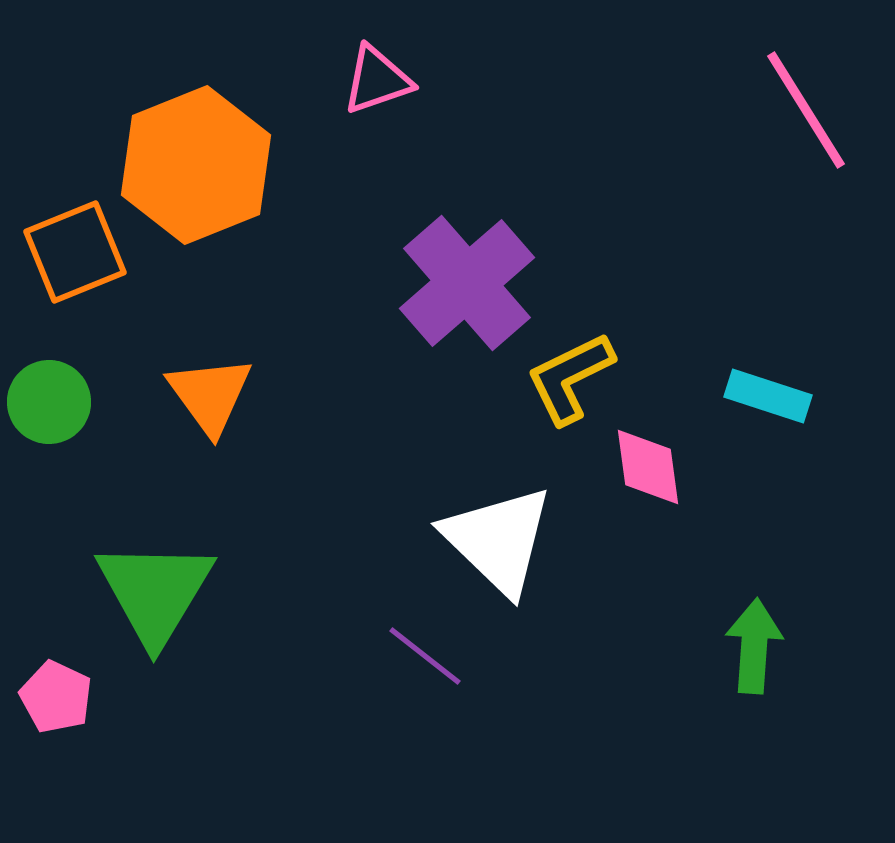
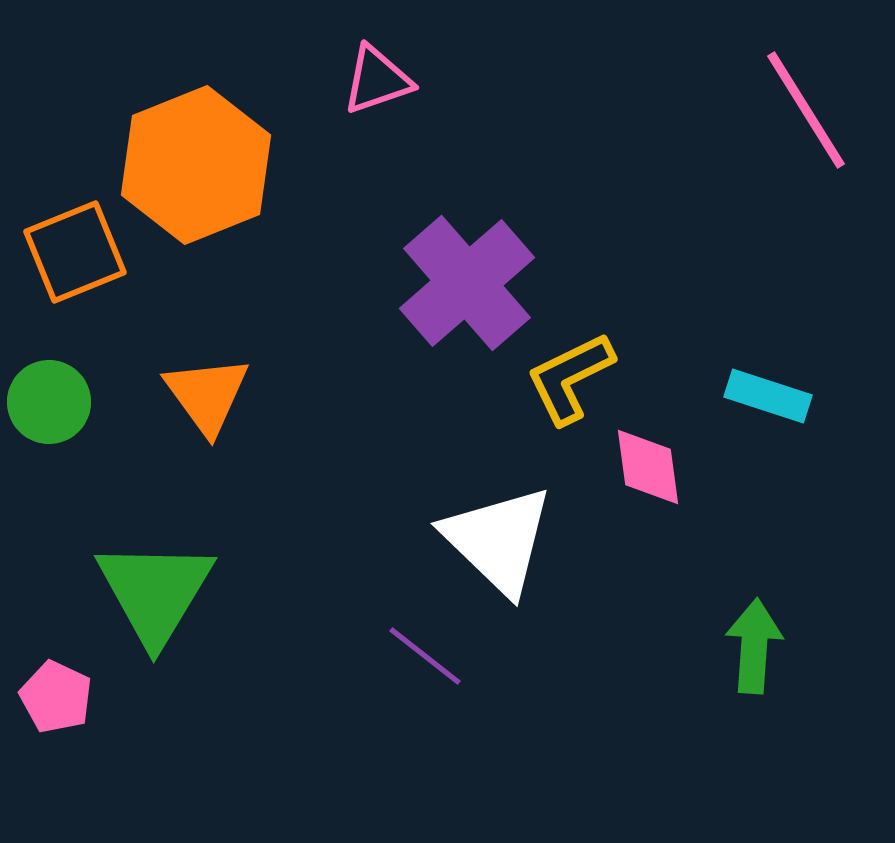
orange triangle: moved 3 px left
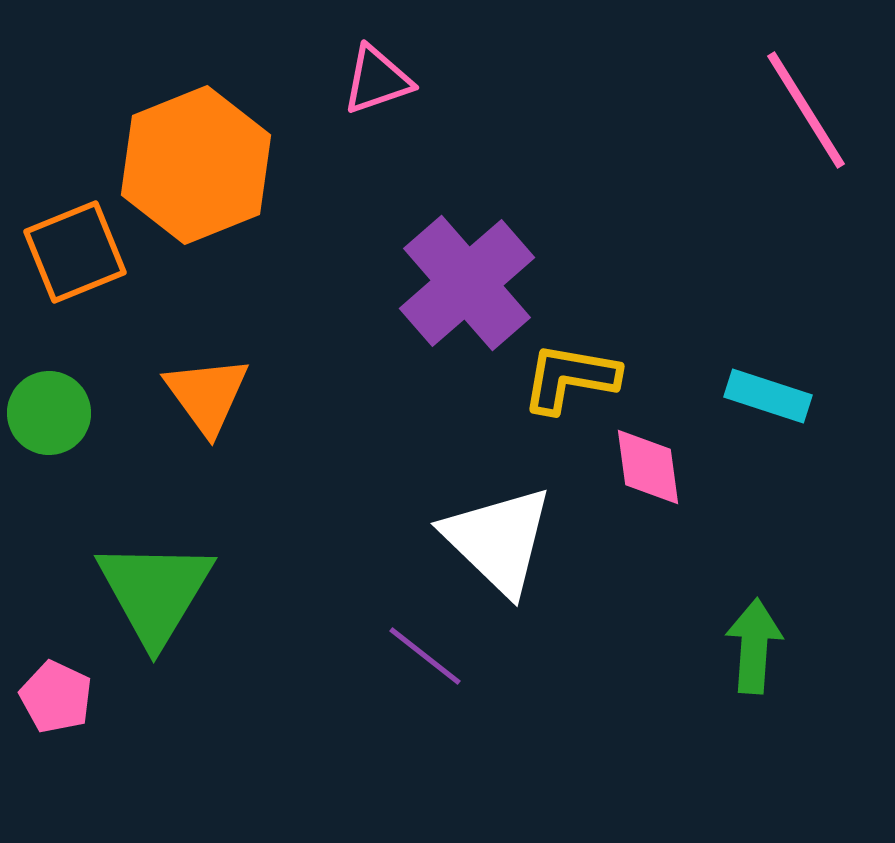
yellow L-shape: rotated 36 degrees clockwise
green circle: moved 11 px down
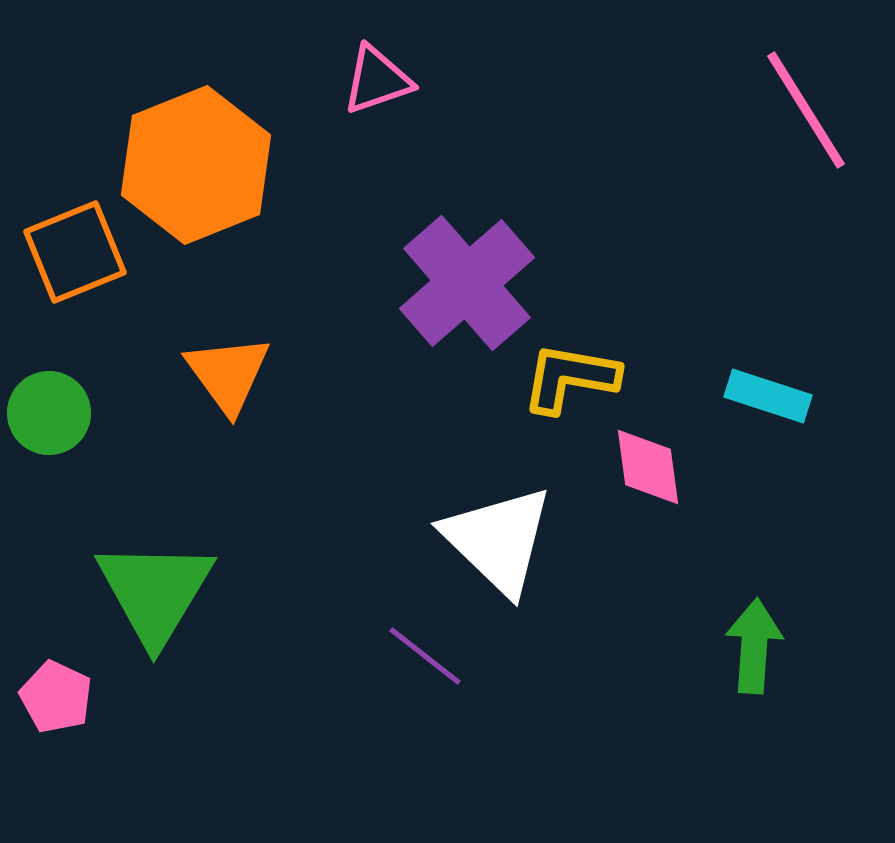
orange triangle: moved 21 px right, 21 px up
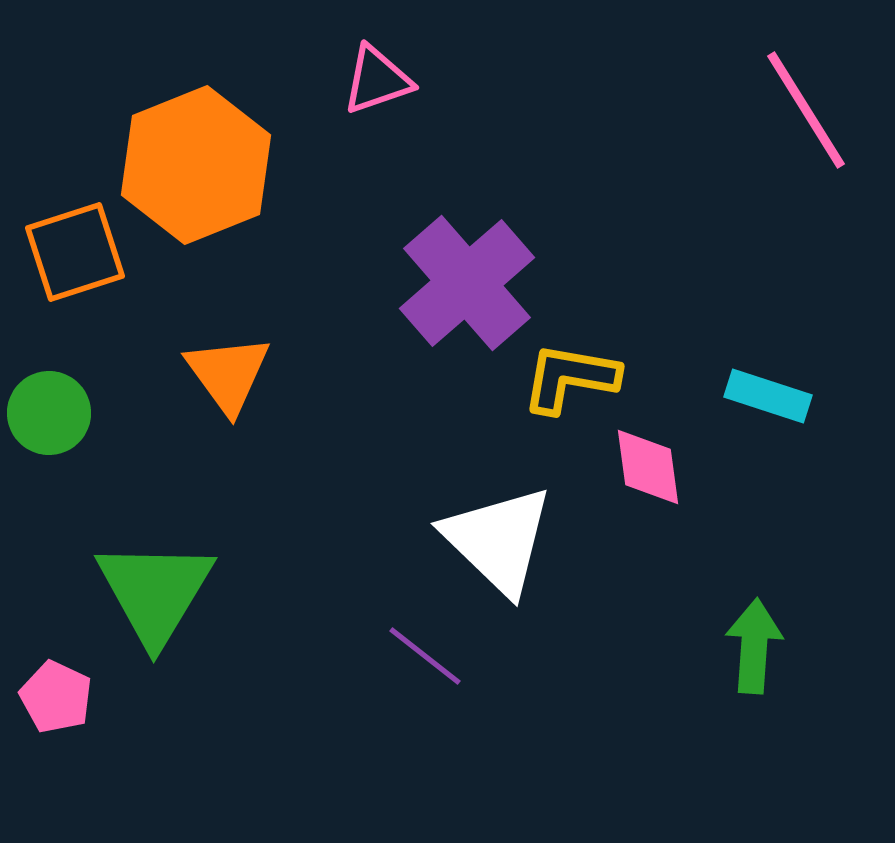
orange square: rotated 4 degrees clockwise
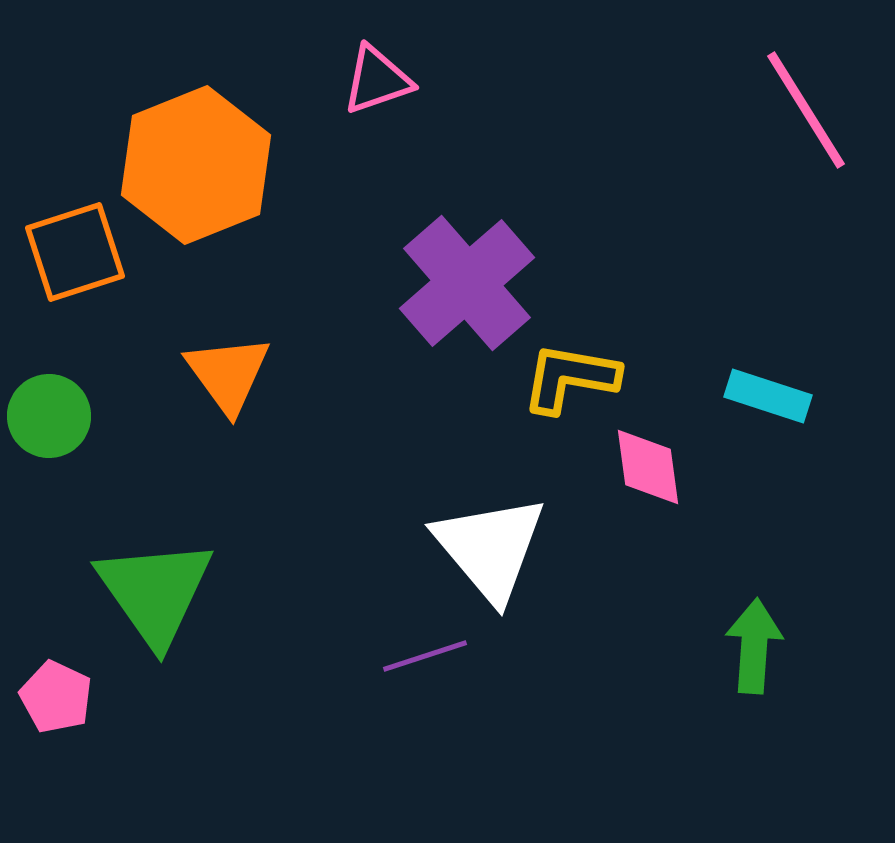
green circle: moved 3 px down
white triangle: moved 8 px left, 8 px down; rotated 6 degrees clockwise
green triangle: rotated 6 degrees counterclockwise
purple line: rotated 56 degrees counterclockwise
